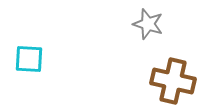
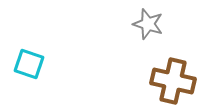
cyan square: moved 5 px down; rotated 16 degrees clockwise
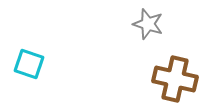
brown cross: moved 2 px right, 2 px up
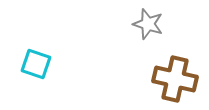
cyan square: moved 7 px right
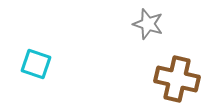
brown cross: moved 2 px right
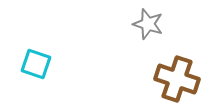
brown cross: rotated 6 degrees clockwise
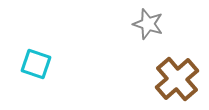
brown cross: rotated 30 degrees clockwise
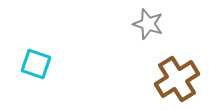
brown cross: rotated 9 degrees clockwise
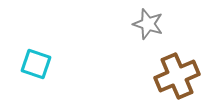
brown cross: moved 3 px up; rotated 9 degrees clockwise
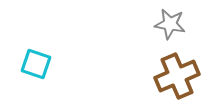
gray star: moved 22 px right; rotated 8 degrees counterclockwise
